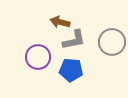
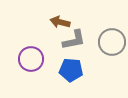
purple circle: moved 7 px left, 2 px down
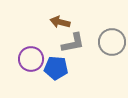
gray L-shape: moved 1 px left, 3 px down
blue pentagon: moved 15 px left, 2 px up
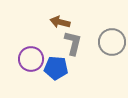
gray L-shape: rotated 65 degrees counterclockwise
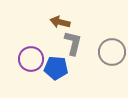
gray circle: moved 10 px down
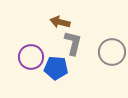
purple circle: moved 2 px up
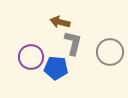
gray circle: moved 2 px left
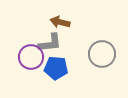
gray L-shape: moved 23 px left; rotated 70 degrees clockwise
gray circle: moved 8 px left, 2 px down
